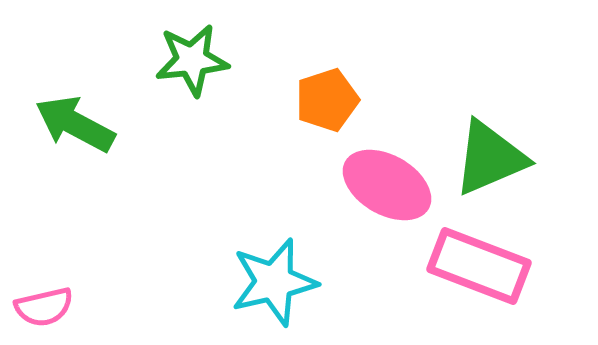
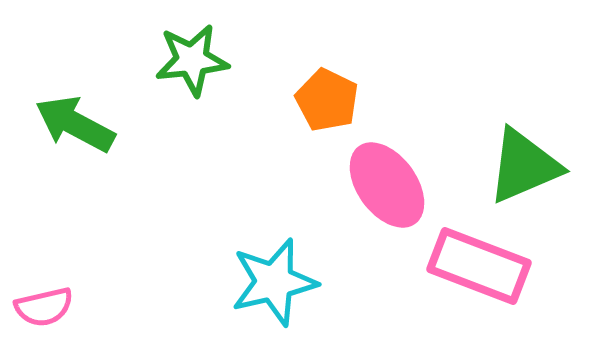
orange pentagon: rotated 28 degrees counterclockwise
green triangle: moved 34 px right, 8 px down
pink ellipse: rotated 24 degrees clockwise
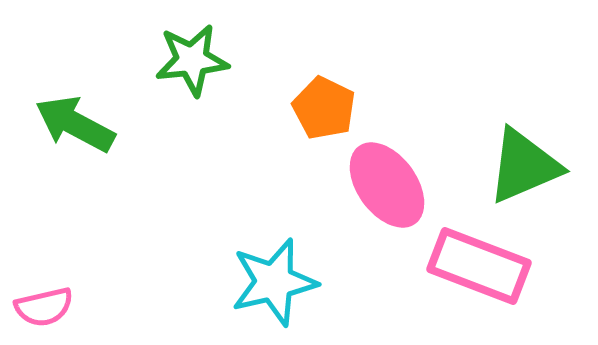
orange pentagon: moved 3 px left, 8 px down
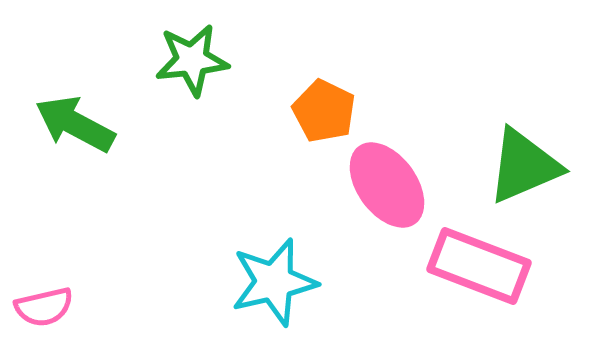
orange pentagon: moved 3 px down
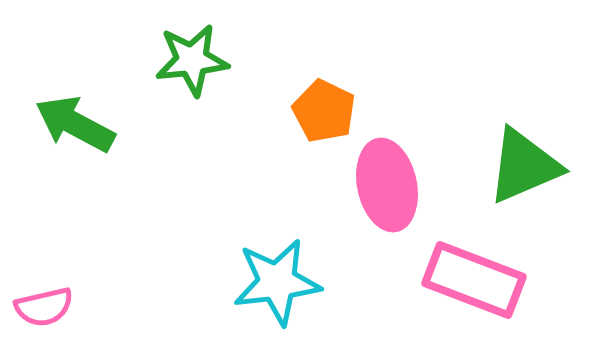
pink ellipse: rotated 24 degrees clockwise
pink rectangle: moved 5 px left, 14 px down
cyan star: moved 3 px right; rotated 6 degrees clockwise
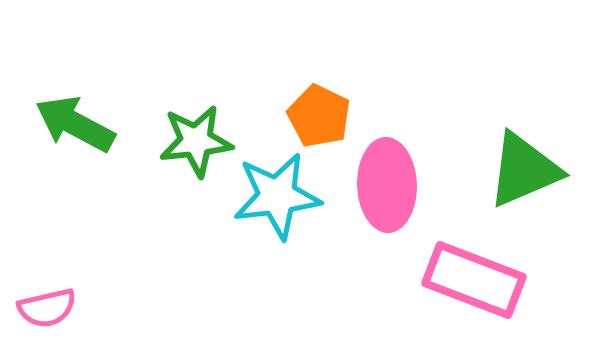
green star: moved 4 px right, 81 px down
orange pentagon: moved 5 px left, 5 px down
green triangle: moved 4 px down
pink ellipse: rotated 10 degrees clockwise
cyan star: moved 86 px up
pink semicircle: moved 3 px right, 1 px down
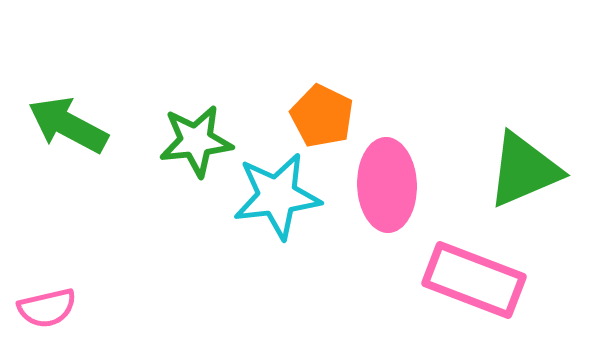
orange pentagon: moved 3 px right
green arrow: moved 7 px left, 1 px down
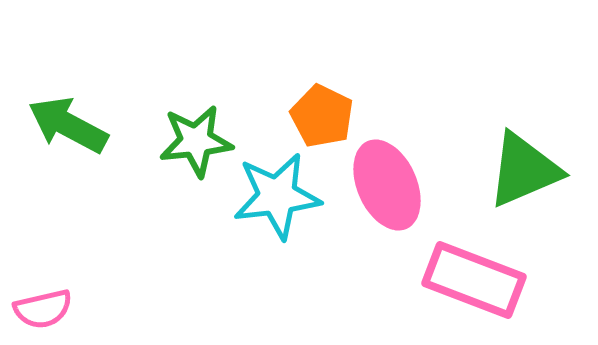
pink ellipse: rotated 22 degrees counterclockwise
pink semicircle: moved 4 px left, 1 px down
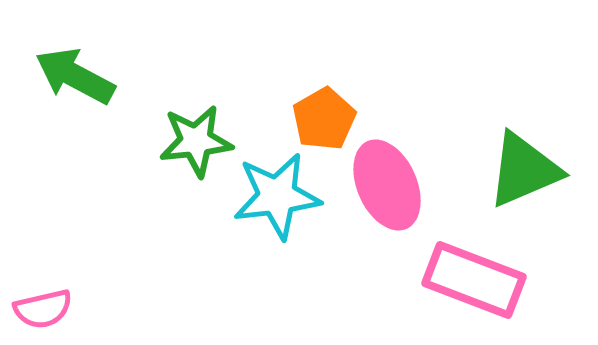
orange pentagon: moved 2 px right, 3 px down; rotated 16 degrees clockwise
green arrow: moved 7 px right, 49 px up
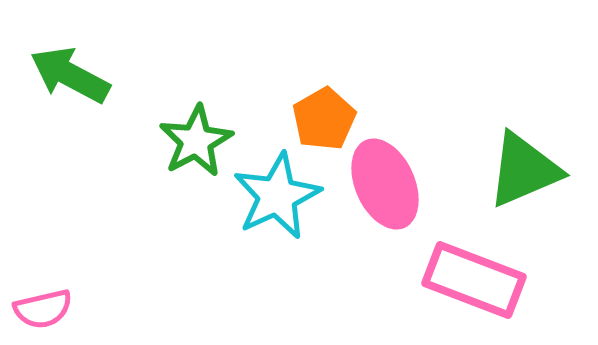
green arrow: moved 5 px left, 1 px up
green star: rotated 22 degrees counterclockwise
pink ellipse: moved 2 px left, 1 px up
cyan star: rotated 18 degrees counterclockwise
